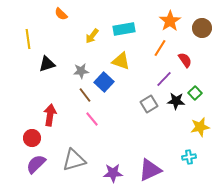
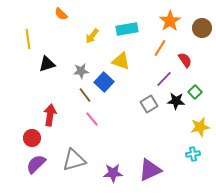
cyan rectangle: moved 3 px right
green square: moved 1 px up
cyan cross: moved 4 px right, 3 px up
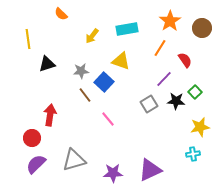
pink line: moved 16 px right
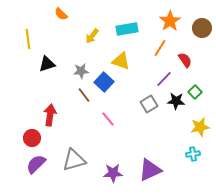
brown line: moved 1 px left
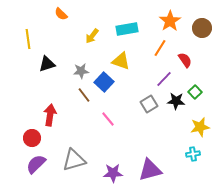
purple triangle: rotated 10 degrees clockwise
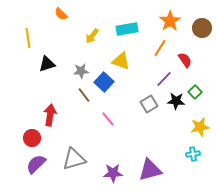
yellow line: moved 1 px up
gray triangle: moved 1 px up
